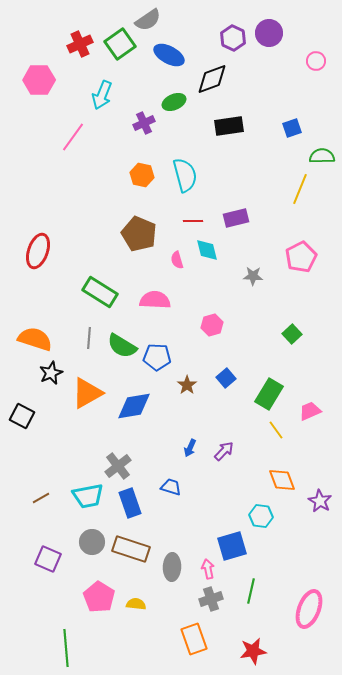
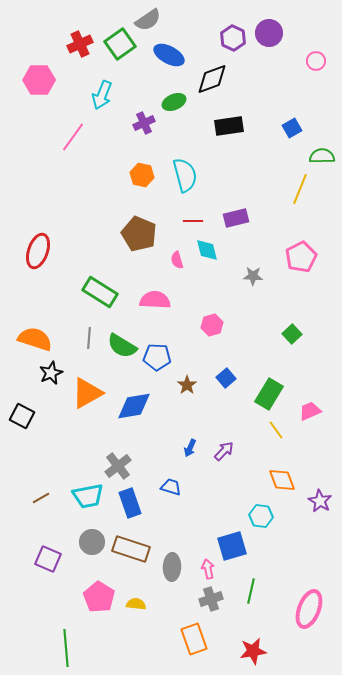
blue square at (292, 128): rotated 12 degrees counterclockwise
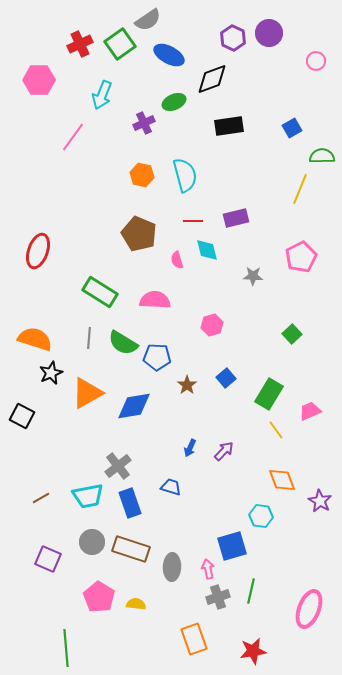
green semicircle at (122, 346): moved 1 px right, 3 px up
gray cross at (211, 599): moved 7 px right, 2 px up
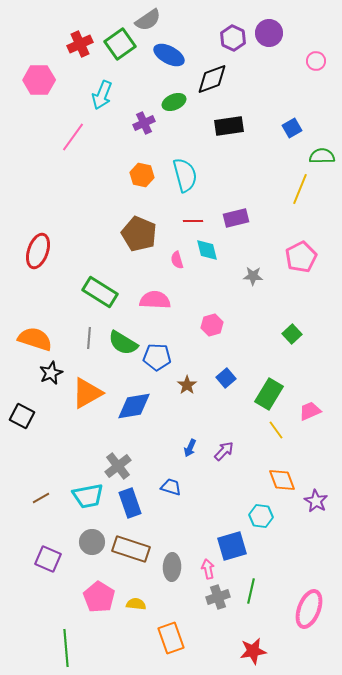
purple star at (320, 501): moved 4 px left
orange rectangle at (194, 639): moved 23 px left, 1 px up
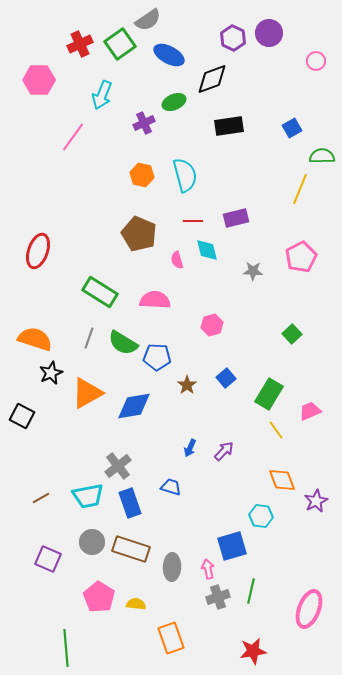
gray star at (253, 276): moved 5 px up
gray line at (89, 338): rotated 15 degrees clockwise
purple star at (316, 501): rotated 15 degrees clockwise
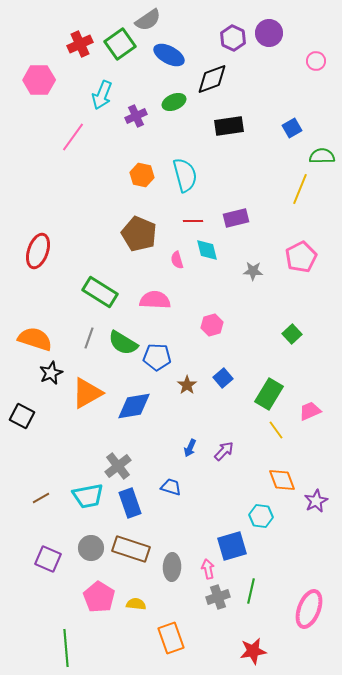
purple cross at (144, 123): moved 8 px left, 7 px up
blue square at (226, 378): moved 3 px left
gray circle at (92, 542): moved 1 px left, 6 px down
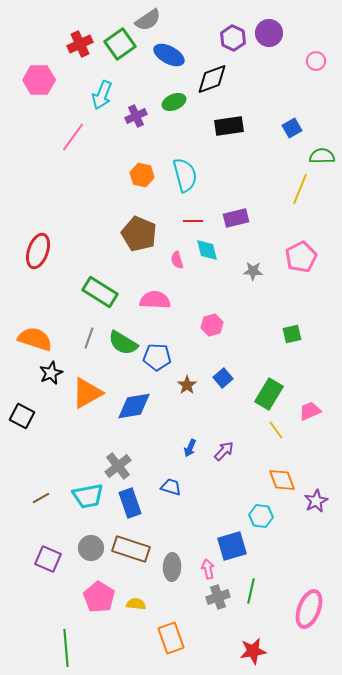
green square at (292, 334): rotated 30 degrees clockwise
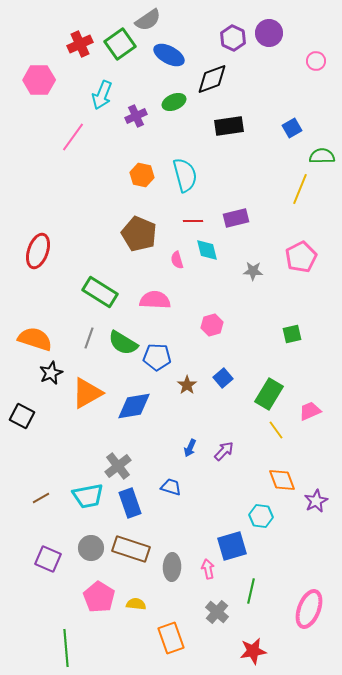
gray cross at (218, 597): moved 1 px left, 15 px down; rotated 30 degrees counterclockwise
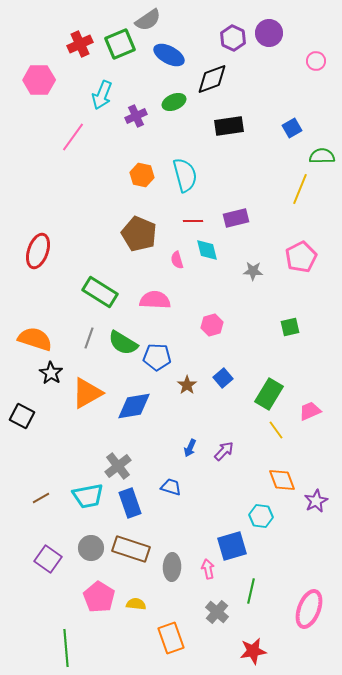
green square at (120, 44): rotated 12 degrees clockwise
green square at (292, 334): moved 2 px left, 7 px up
black star at (51, 373): rotated 15 degrees counterclockwise
purple square at (48, 559): rotated 12 degrees clockwise
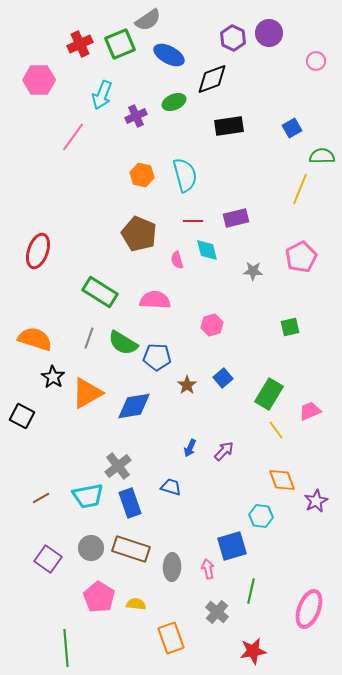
black star at (51, 373): moved 2 px right, 4 px down
